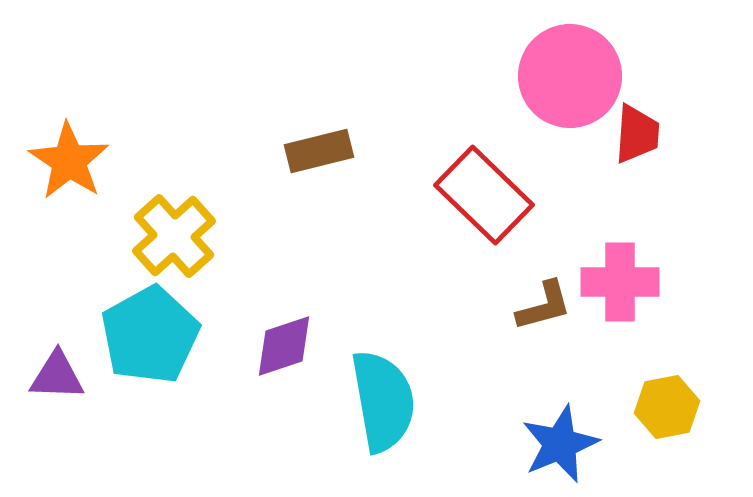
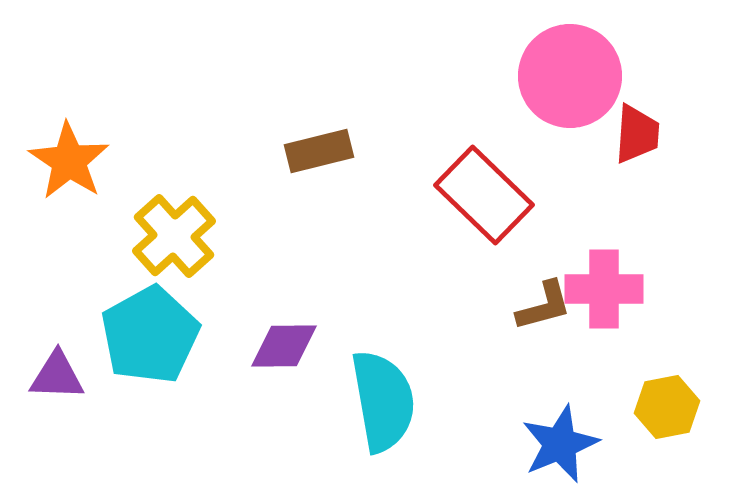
pink cross: moved 16 px left, 7 px down
purple diamond: rotated 18 degrees clockwise
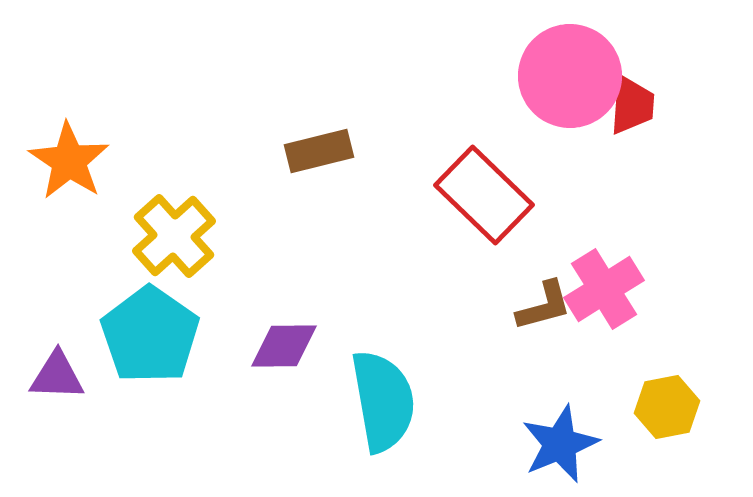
red trapezoid: moved 5 px left, 29 px up
pink cross: rotated 32 degrees counterclockwise
cyan pentagon: rotated 8 degrees counterclockwise
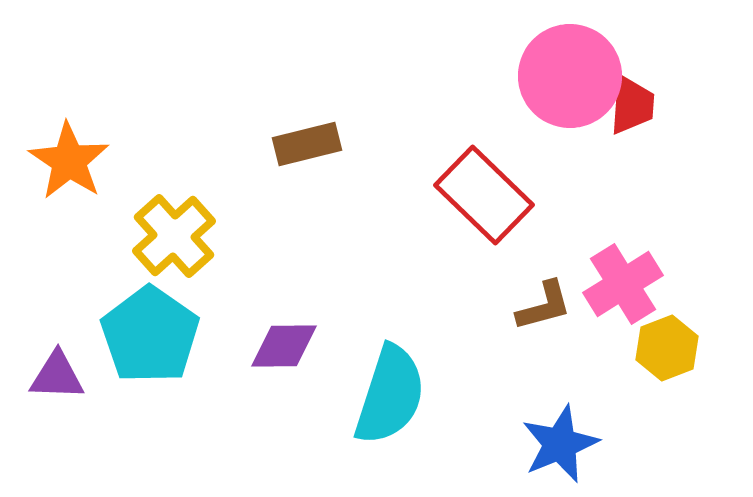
brown rectangle: moved 12 px left, 7 px up
pink cross: moved 19 px right, 5 px up
cyan semicircle: moved 7 px right, 6 px up; rotated 28 degrees clockwise
yellow hexagon: moved 59 px up; rotated 10 degrees counterclockwise
